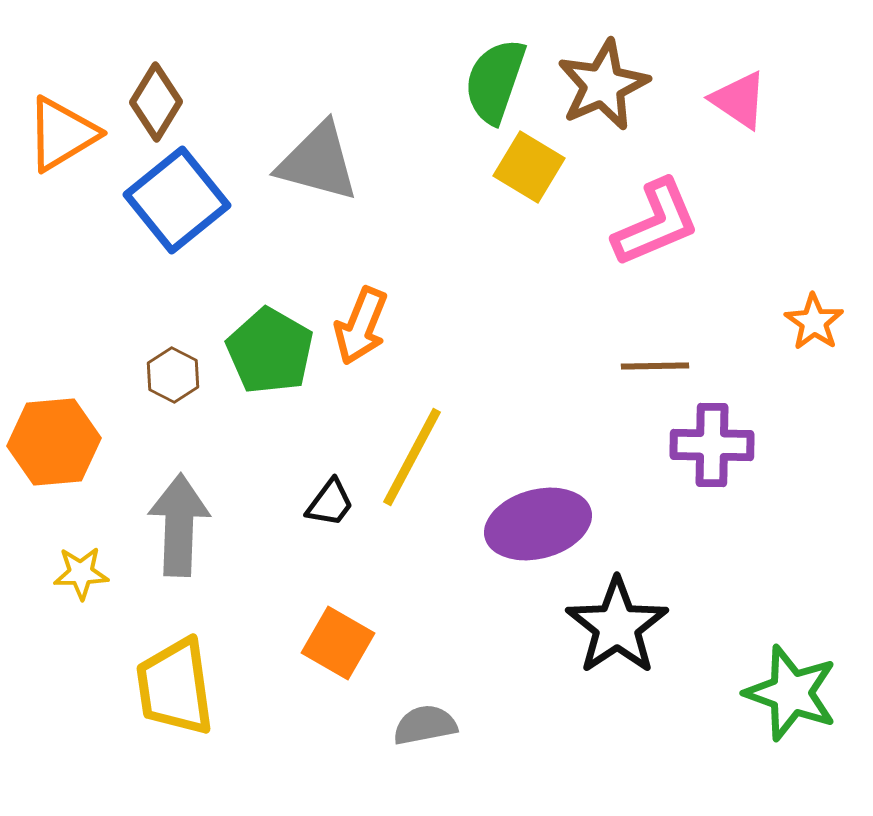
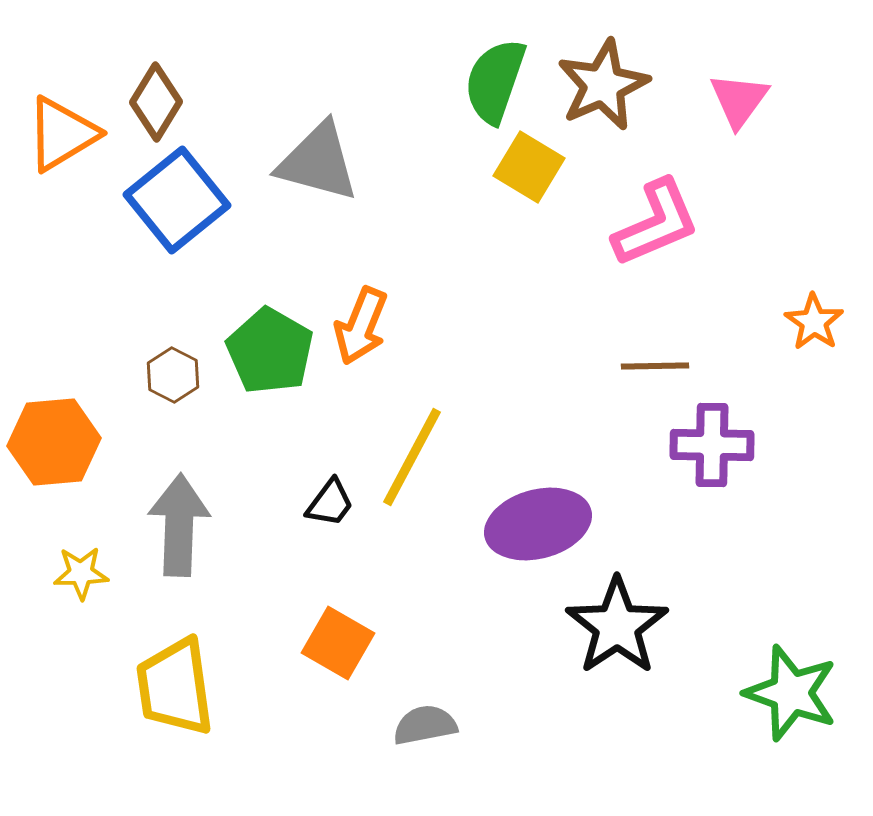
pink triangle: rotated 32 degrees clockwise
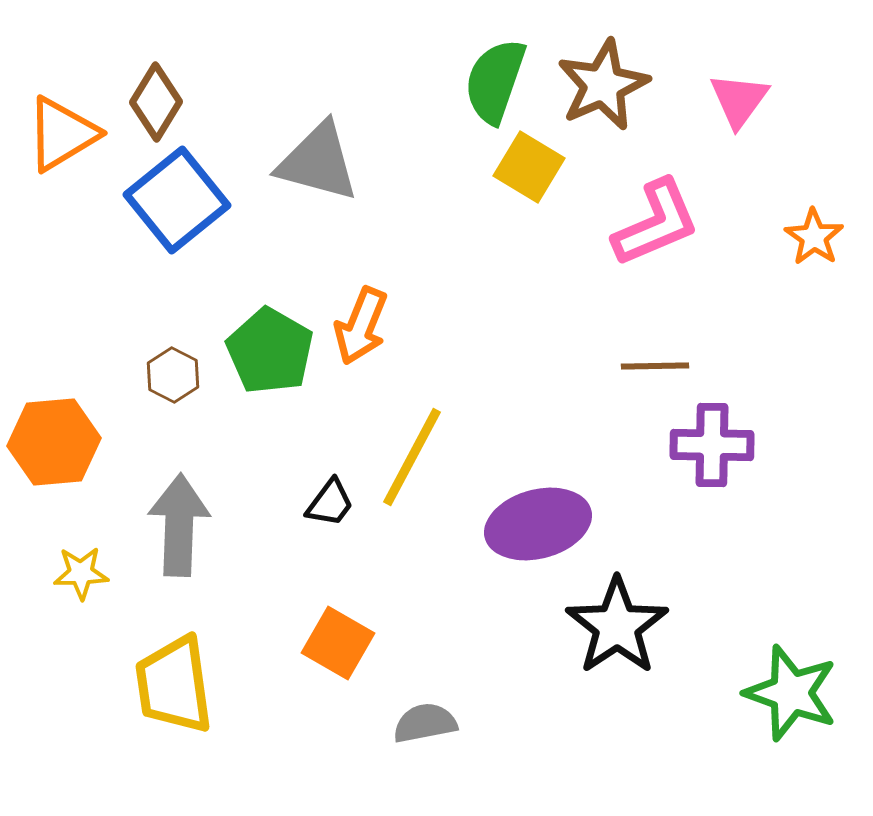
orange star: moved 85 px up
yellow trapezoid: moved 1 px left, 2 px up
gray semicircle: moved 2 px up
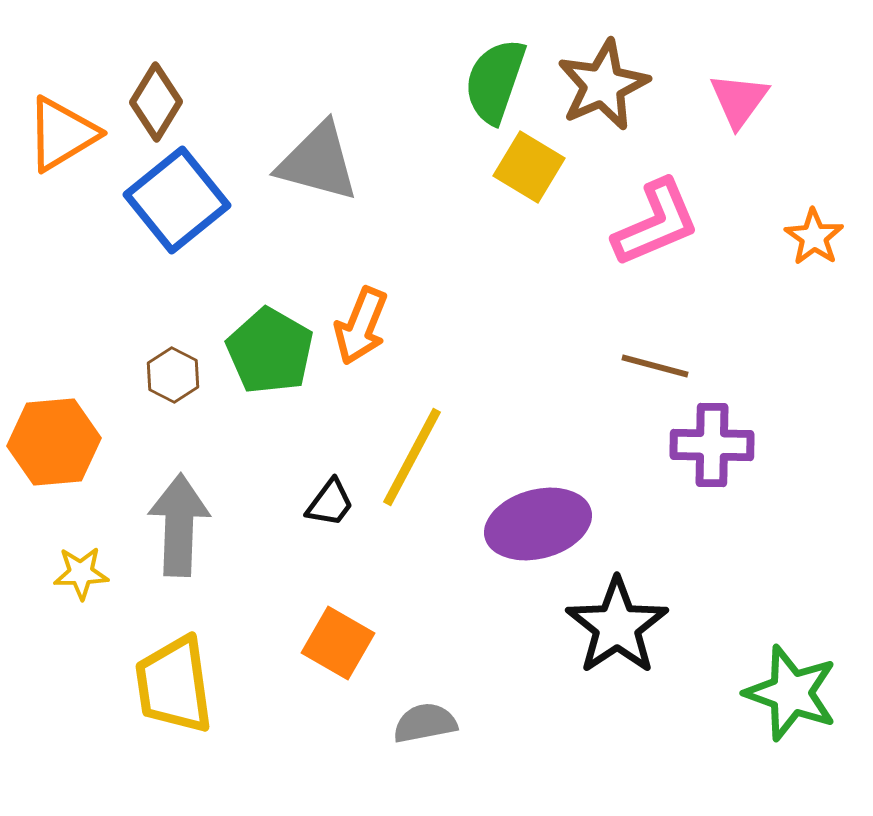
brown line: rotated 16 degrees clockwise
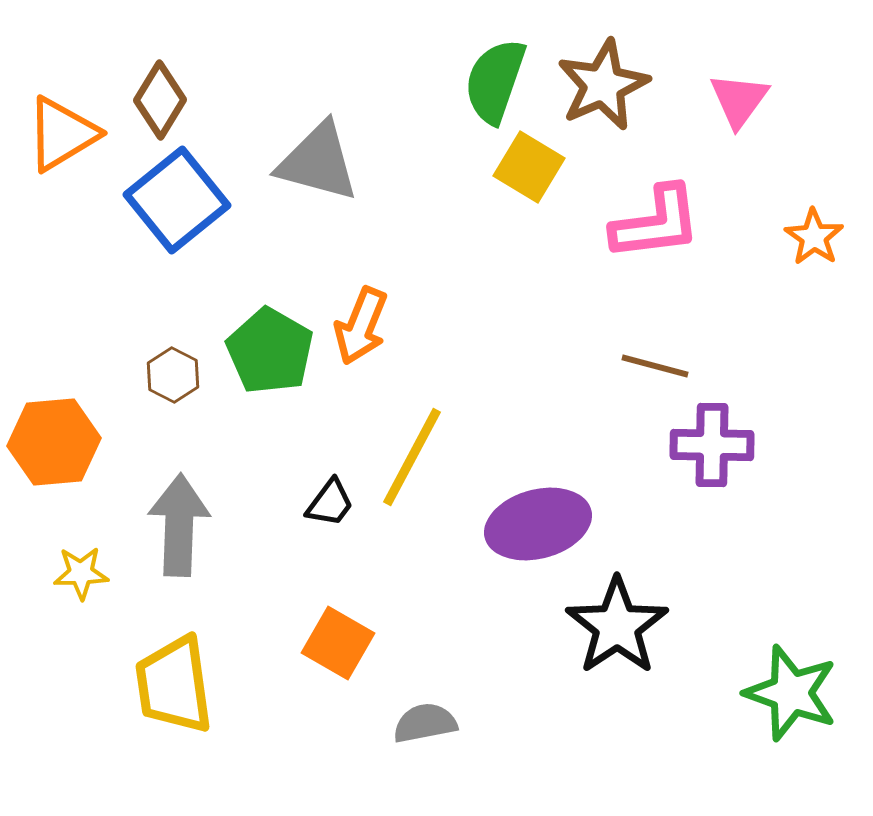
brown diamond: moved 4 px right, 2 px up
pink L-shape: rotated 16 degrees clockwise
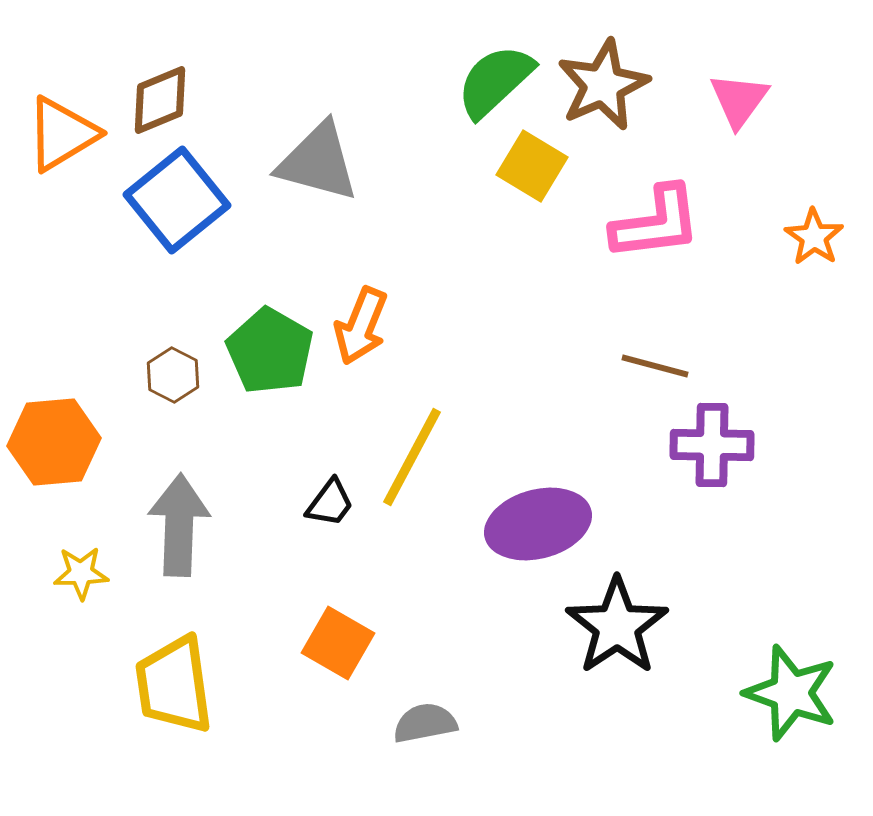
green semicircle: rotated 28 degrees clockwise
brown diamond: rotated 36 degrees clockwise
yellow square: moved 3 px right, 1 px up
